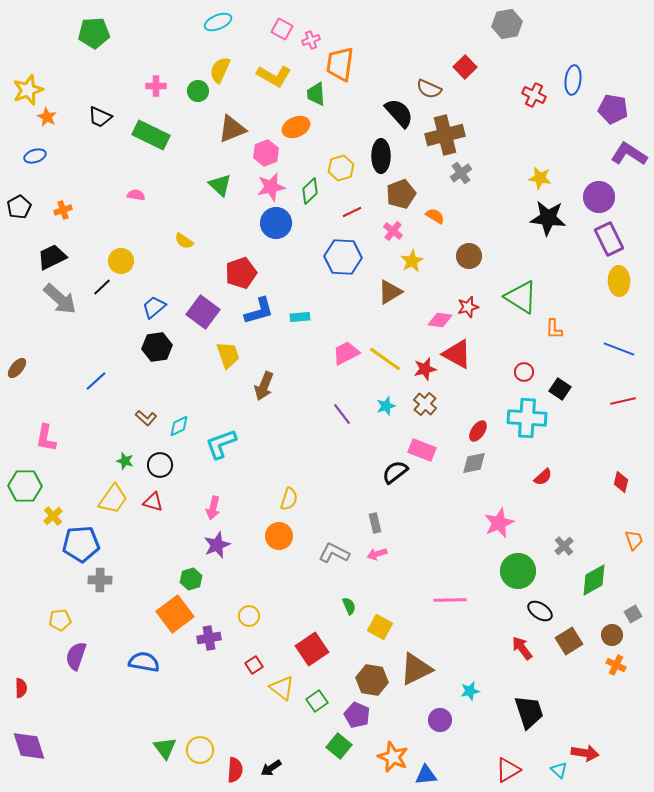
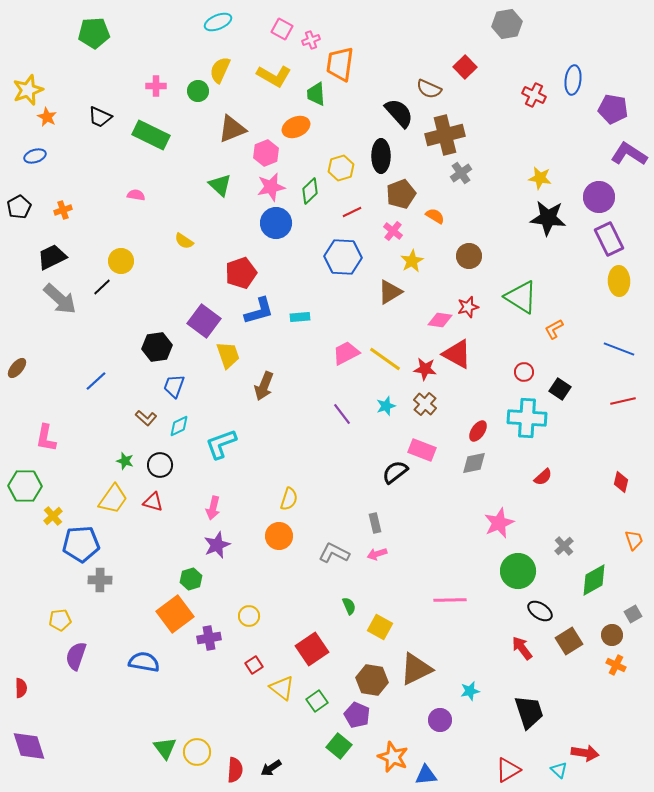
blue trapezoid at (154, 307): moved 20 px right, 79 px down; rotated 30 degrees counterclockwise
purple square at (203, 312): moved 1 px right, 9 px down
orange L-shape at (554, 329): rotated 60 degrees clockwise
red star at (425, 369): rotated 20 degrees clockwise
yellow circle at (200, 750): moved 3 px left, 2 px down
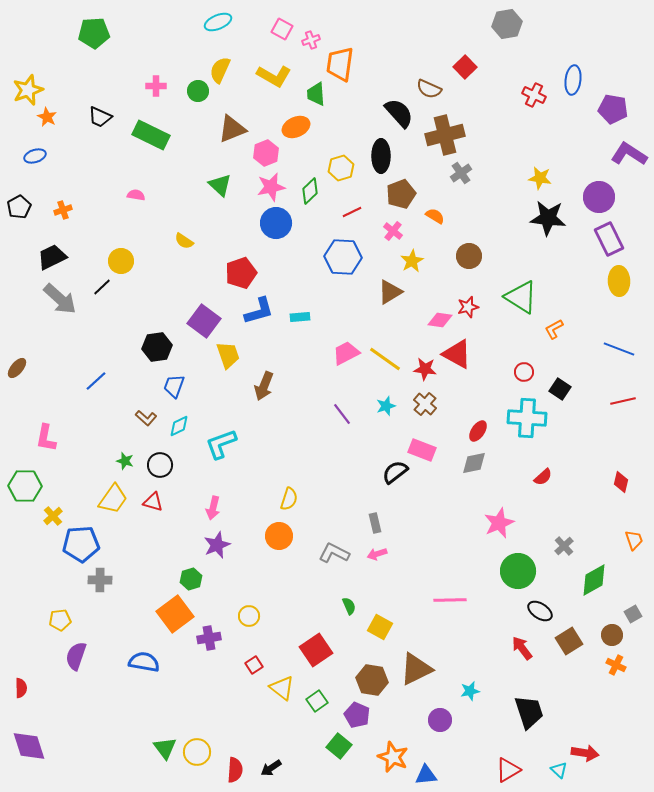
red square at (312, 649): moved 4 px right, 1 px down
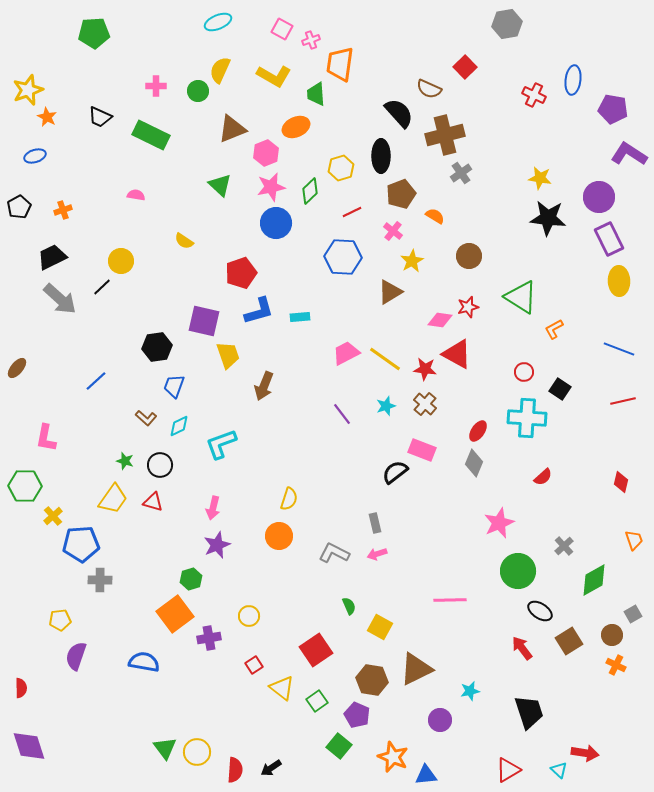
purple square at (204, 321): rotated 24 degrees counterclockwise
gray diamond at (474, 463): rotated 56 degrees counterclockwise
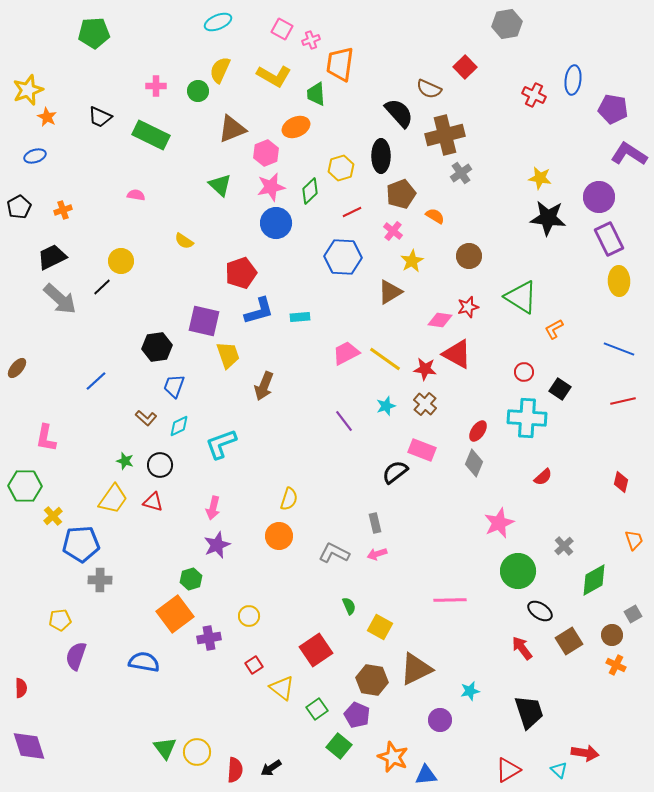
purple line at (342, 414): moved 2 px right, 7 px down
green square at (317, 701): moved 8 px down
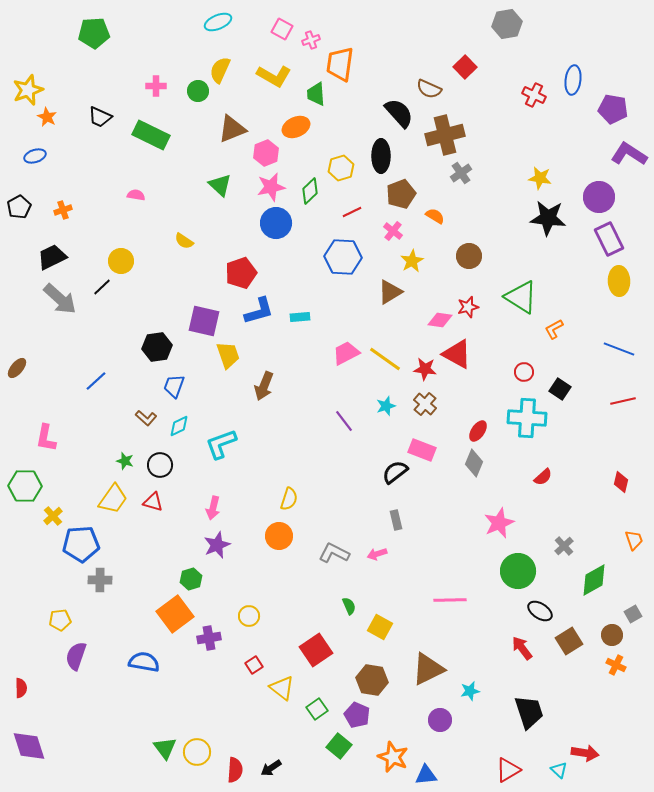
gray rectangle at (375, 523): moved 21 px right, 3 px up
brown triangle at (416, 669): moved 12 px right
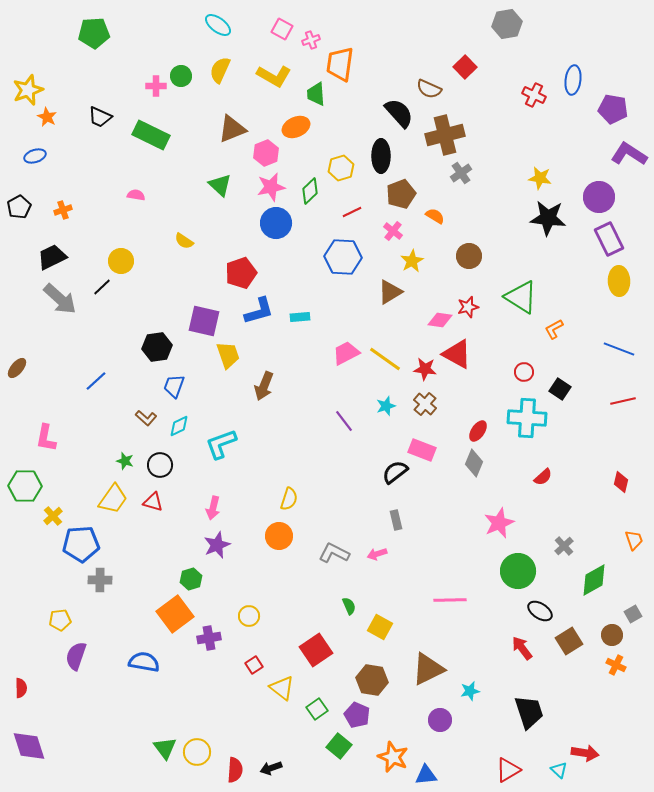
cyan ellipse at (218, 22): moved 3 px down; rotated 60 degrees clockwise
green circle at (198, 91): moved 17 px left, 15 px up
black arrow at (271, 768): rotated 15 degrees clockwise
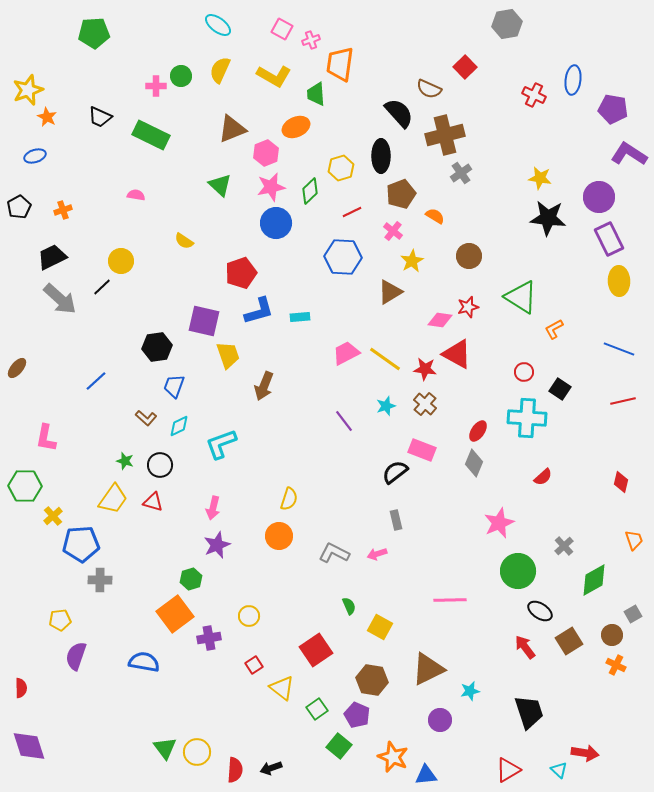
red arrow at (522, 648): moved 3 px right, 1 px up
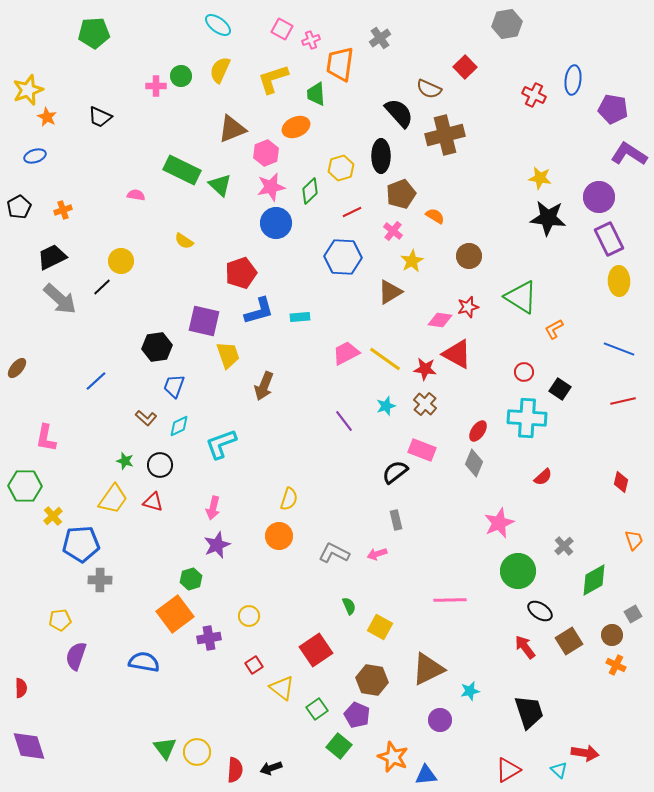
yellow L-shape at (274, 76): moved 1 px left, 3 px down; rotated 132 degrees clockwise
green rectangle at (151, 135): moved 31 px right, 35 px down
gray cross at (461, 173): moved 81 px left, 135 px up
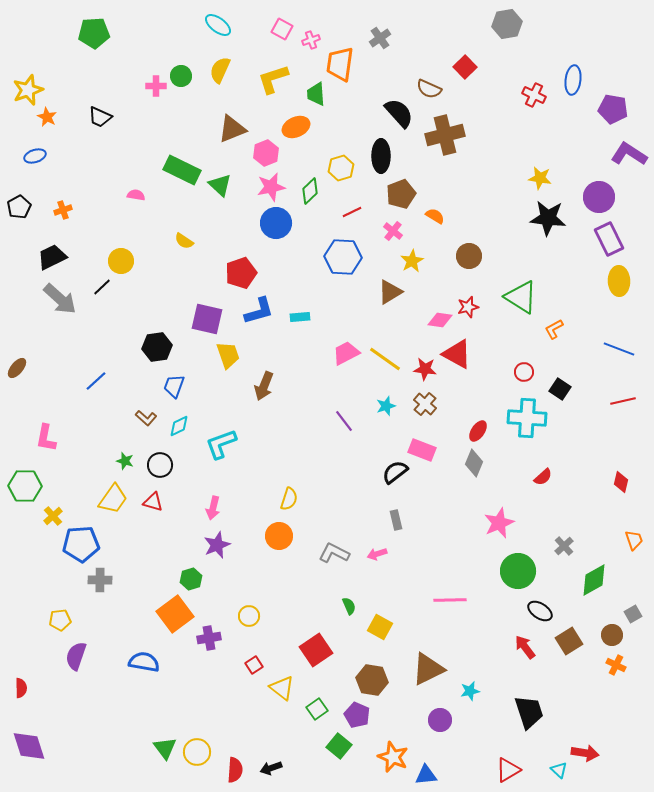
purple square at (204, 321): moved 3 px right, 2 px up
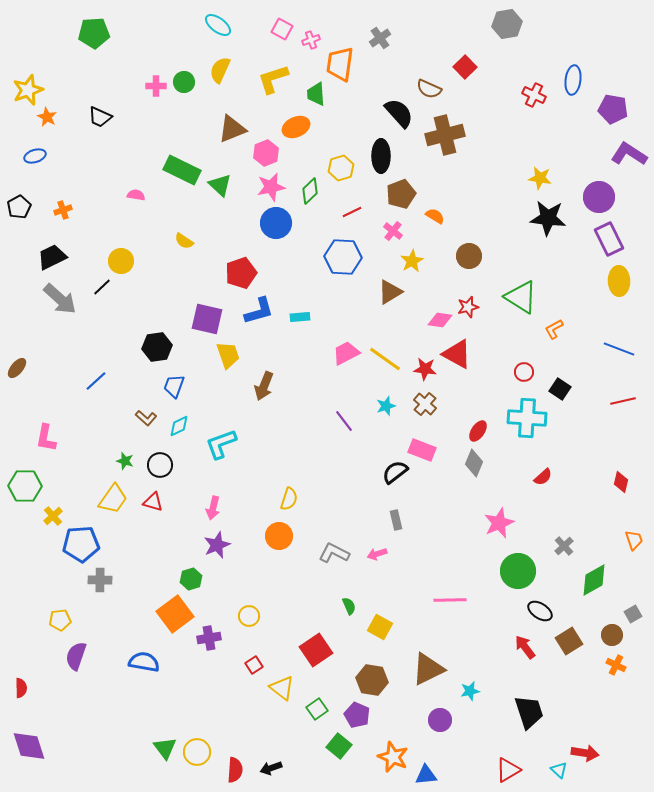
green circle at (181, 76): moved 3 px right, 6 px down
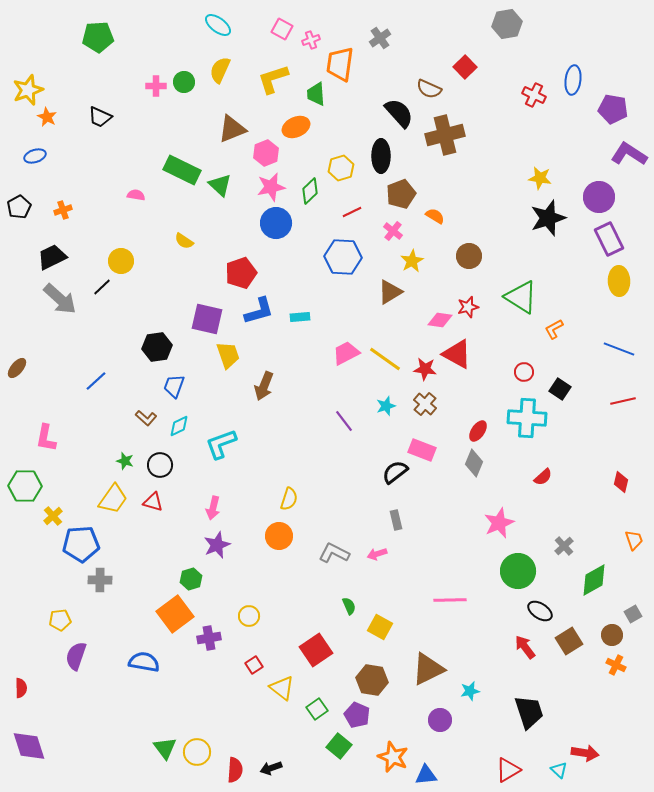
green pentagon at (94, 33): moved 4 px right, 4 px down
black star at (548, 218): rotated 24 degrees counterclockwise
